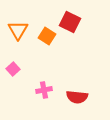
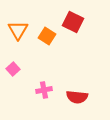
red square: moved 3 px right
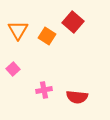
red square: rotated 15 degrees clockwise
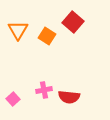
pink square: moved 30 px down
red semicircle: moved 8 px left
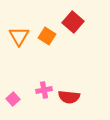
orange triangle: moved 1 px right, 6 px down
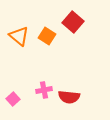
orange triangle: rotated 20 degrees counterclockwise
